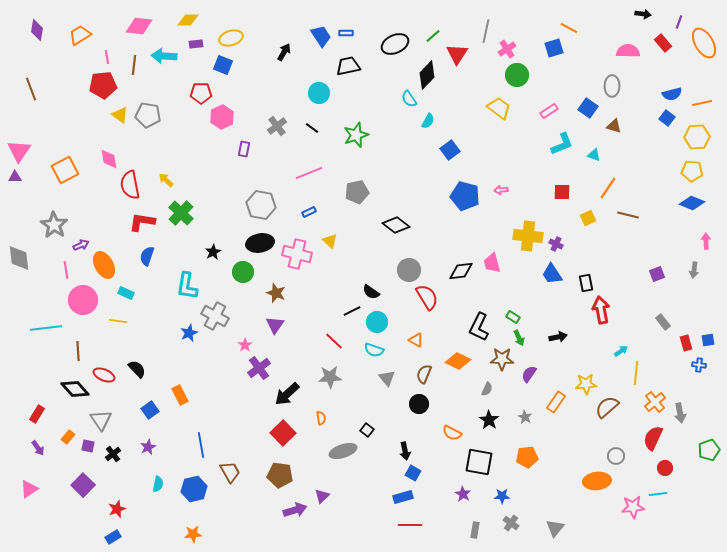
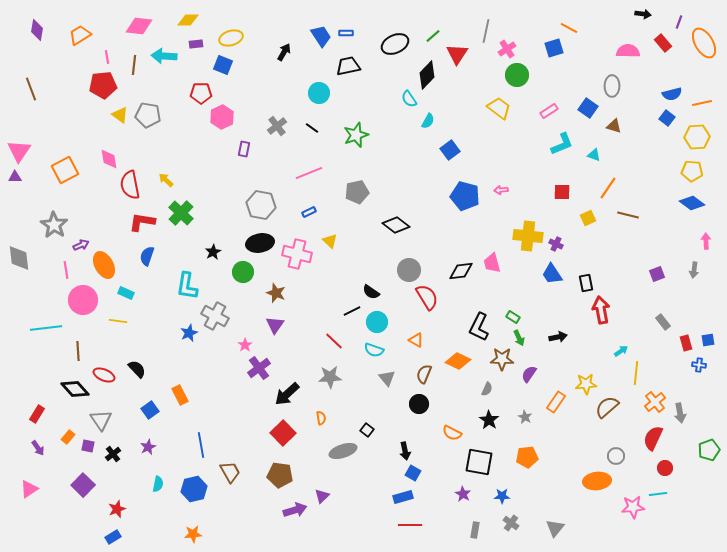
blue diamond at (692, 203): rotated 15 degrees clockwise
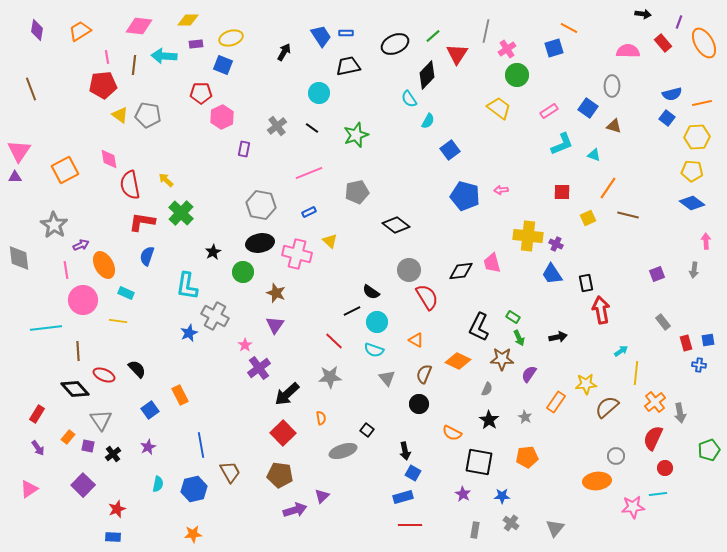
orange trapezoid at (80, 35): moved 4 px up
blue rectangle at (113, 537): rotated 35 degrees clockwise
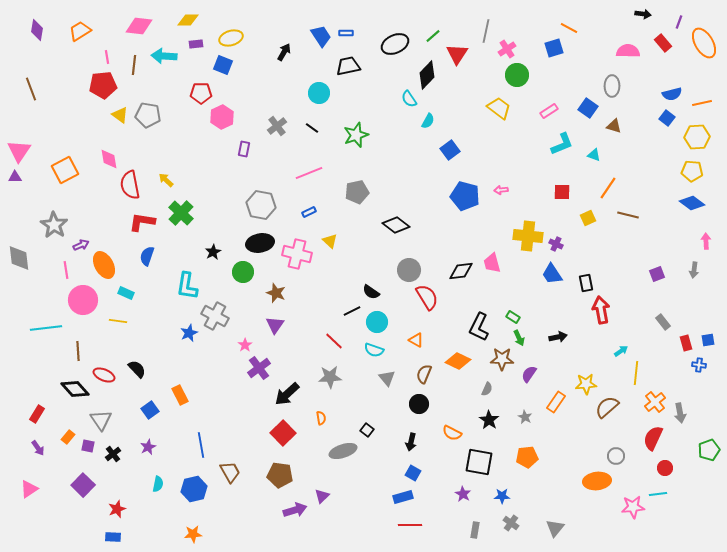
black arrow at (405, 451): moved 6 px right, 9 px up; rotated 24 degrees clockwise
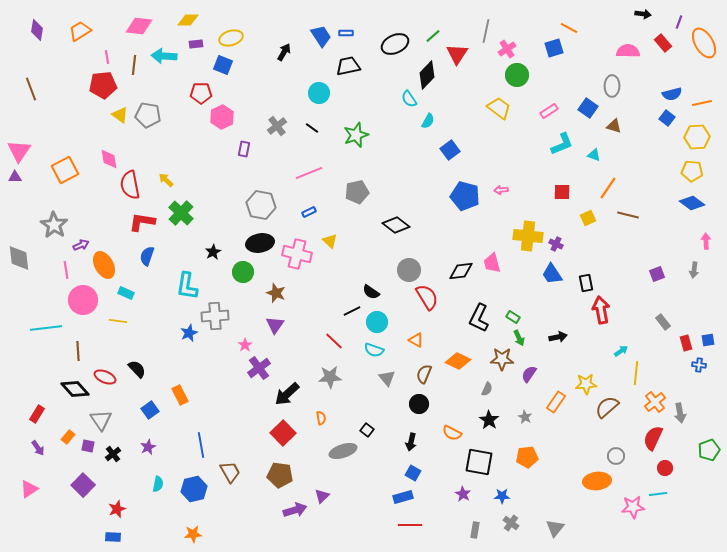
gray cross at (215, 316): rotated 32 degrees counterclockwise
black L-shape at (479, 327): moved 9 px up
red ellipse at (104, 375): moved 1 px right, 2 px down
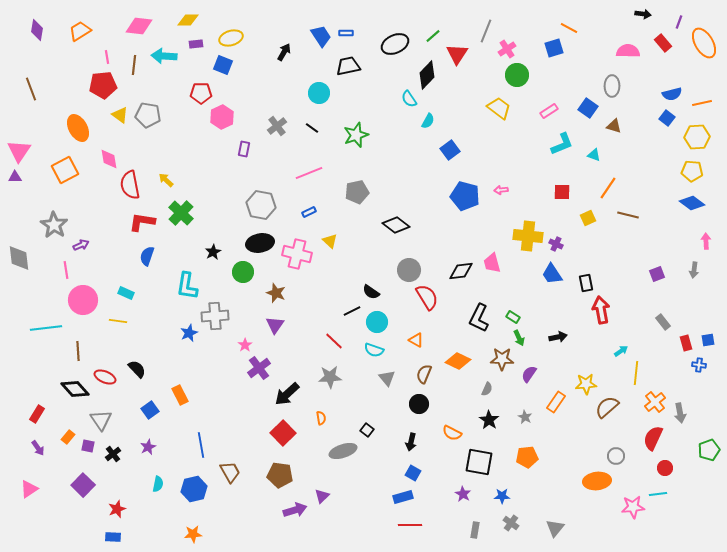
gray line at (486, 31): rotated 10 degrees clockwise
orange ellipse at (104, 265): moved 26 px left, 137 px up
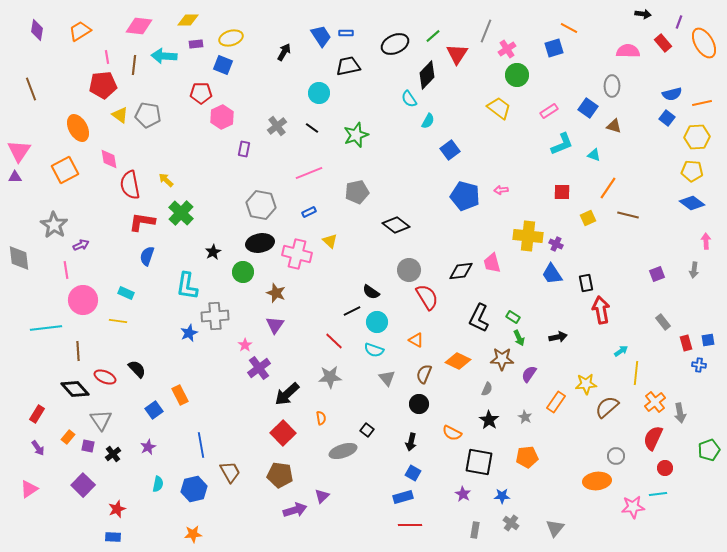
blue square at (150, 410): moved 4 px right
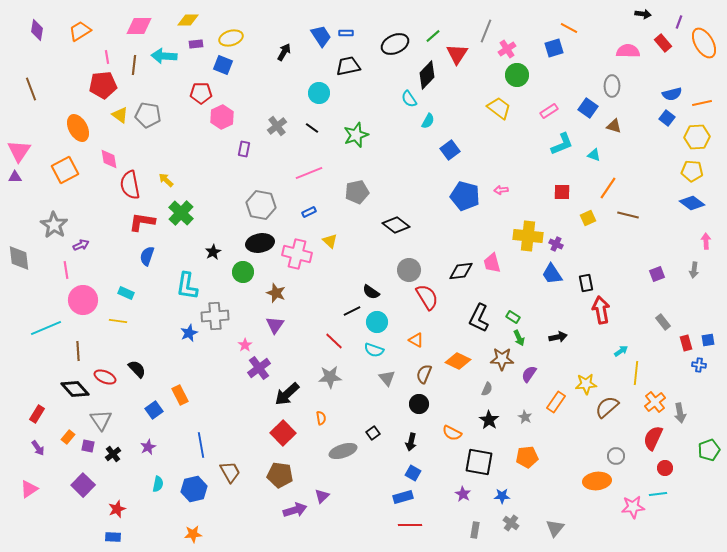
pink diamond at (139, 26): rotated 8 degrees counterclockwise
cyan line at (46, 328): rotated 16 degrees counterclockwise
black square at (367, 430): moved 6 px right, 3 px down; rotated 16 degrees clockwise
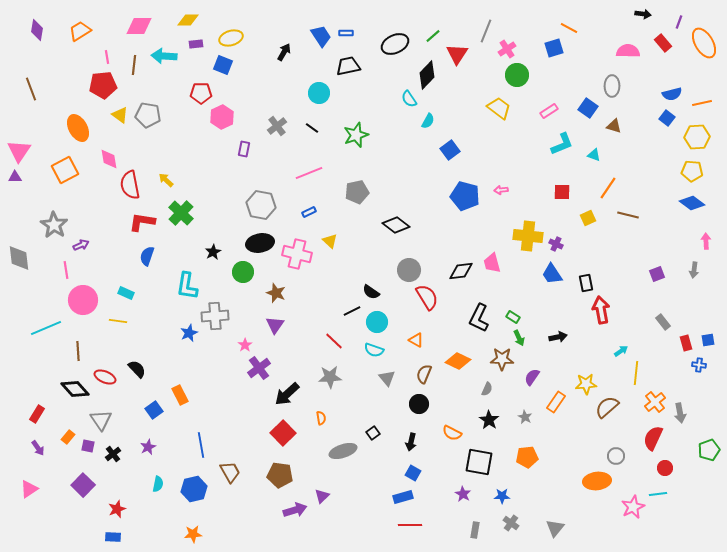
purple semicircle at (529, 374): moved 3 px right, 3 px down
pink star at (633, 507): rotated 20 degrees counterclockwise
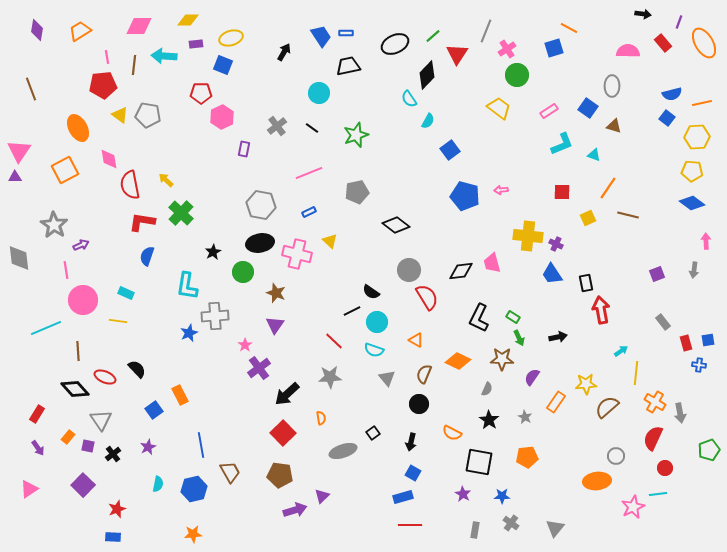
orange cross at (655, 402): rotated 20 degrees counterclockwise
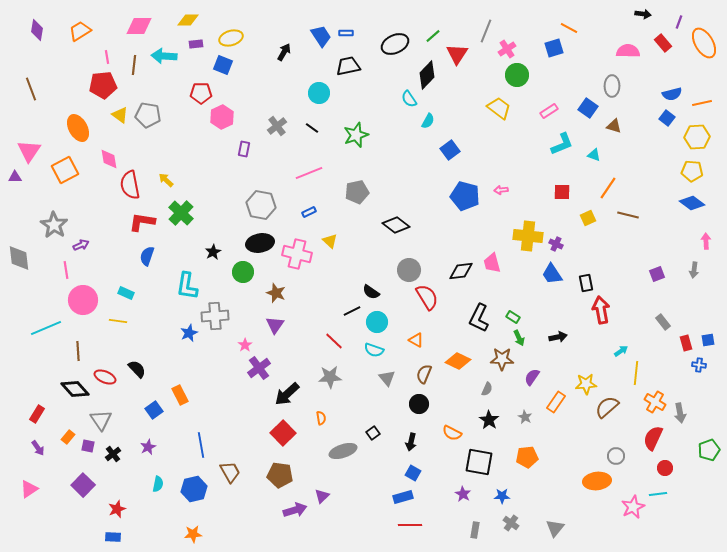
pink triangle at (19, 151): moved 10 px right
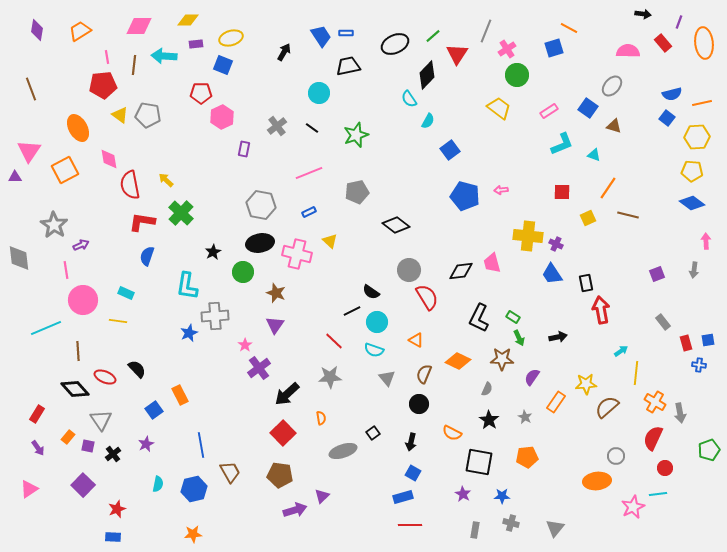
orange ellipse at (704, 43): rotated 24 degrees clockwise
gray ellipse at (612, 86): rotated 40 degrees clockwise
purple star at (148, 447): moved 2 px left, 3 px up
gray cross at (511, 523): rotated 21 degrees counterclockwise
